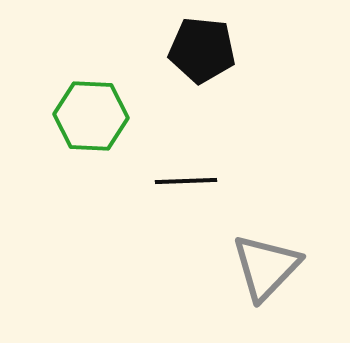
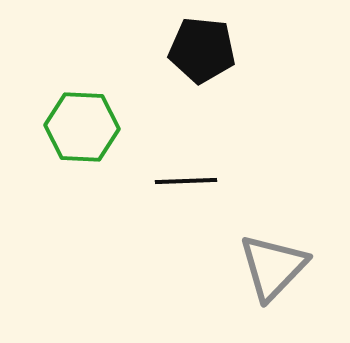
green hexagon: moved 9 px left, 11 px down
gray triangle: moved 7 px right
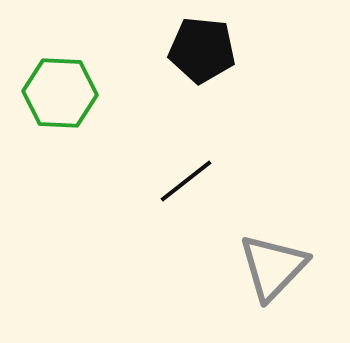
green hexagon: moved 22 px left, 34 px up
black line: rotated 36 degrees counterclockwise
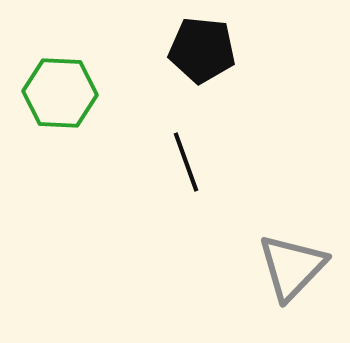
black line: moved 19 px up; rotated 72 degrees counterclockwise
gray triangle: moved 19 px right
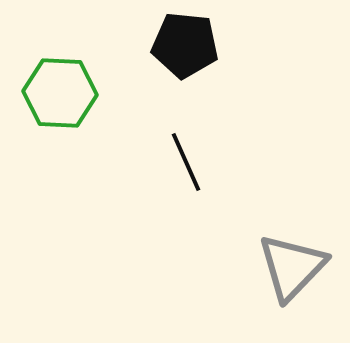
black pentagon: moved 17 px left, 5 px up
black line: rotated 4 degrees counterclockwise
